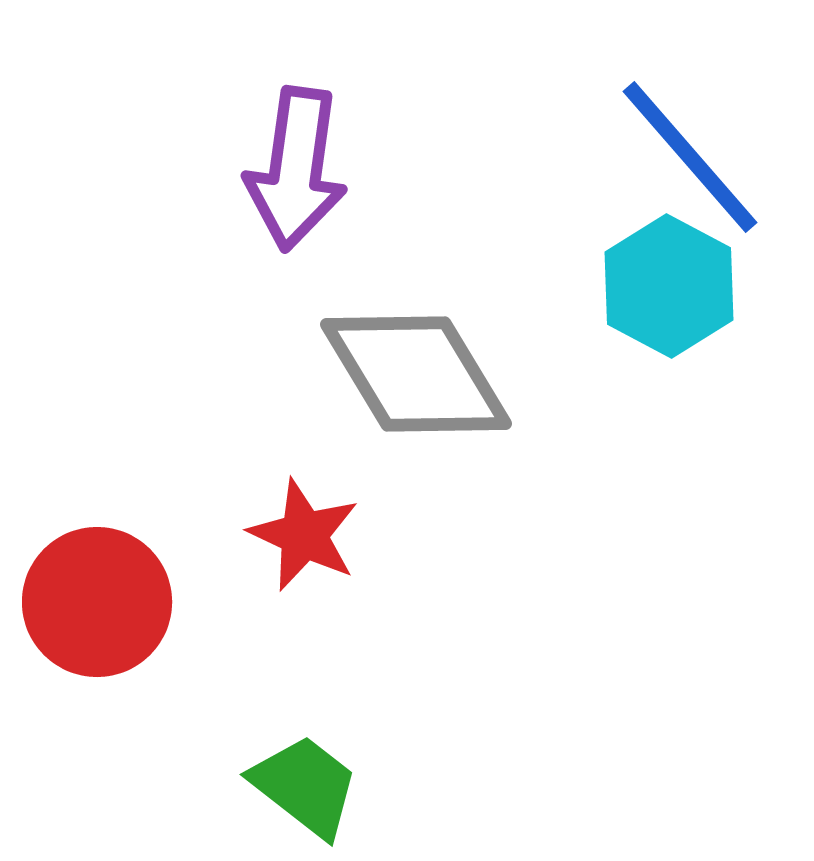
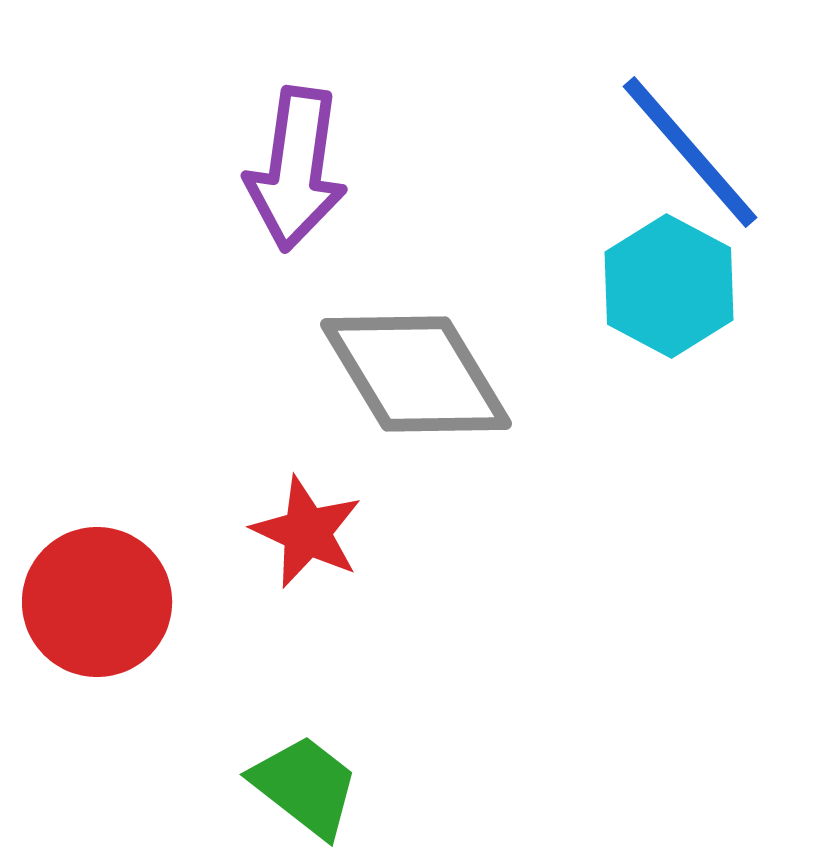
blue line: moved 5 px up
red star: moved 3 px right, 3 px up
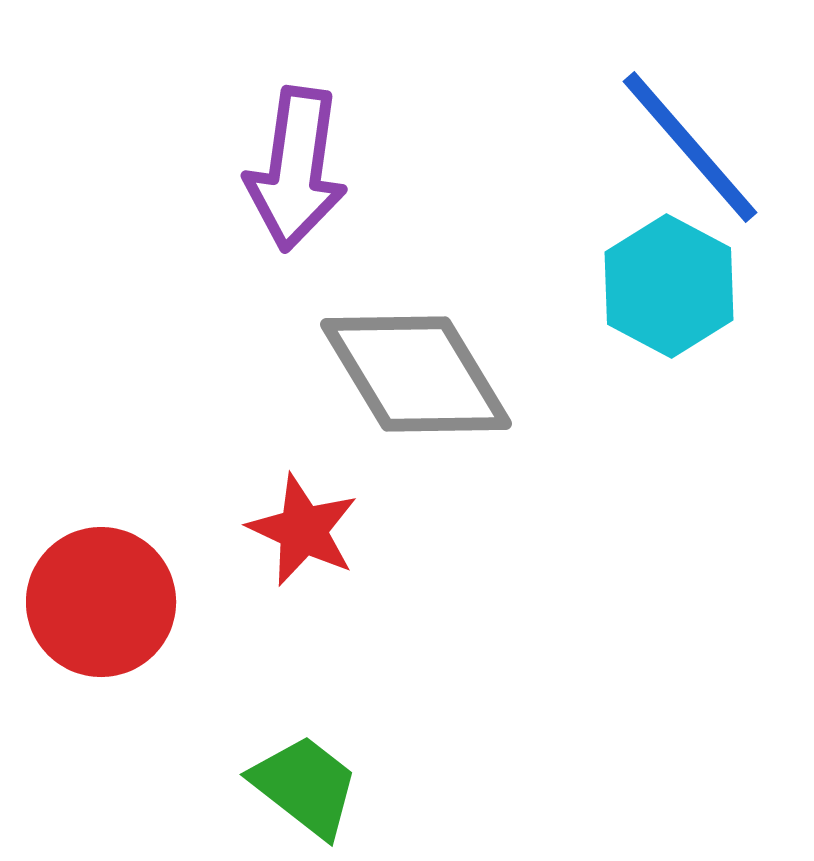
blue line: moved 5 px up
red star: moved 4 px left, 2 px up
red circle: moved 4 px right
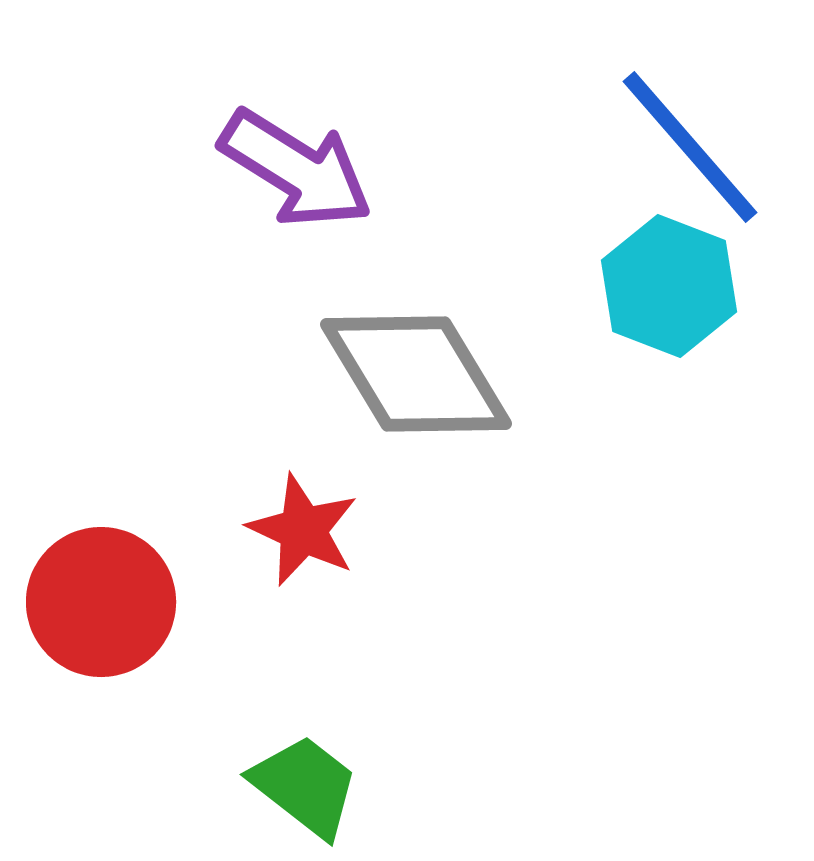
purple arrow: rotated 66 degrees counterclockwise
cyan hexagon: rotated 7 degrees counterclockwise
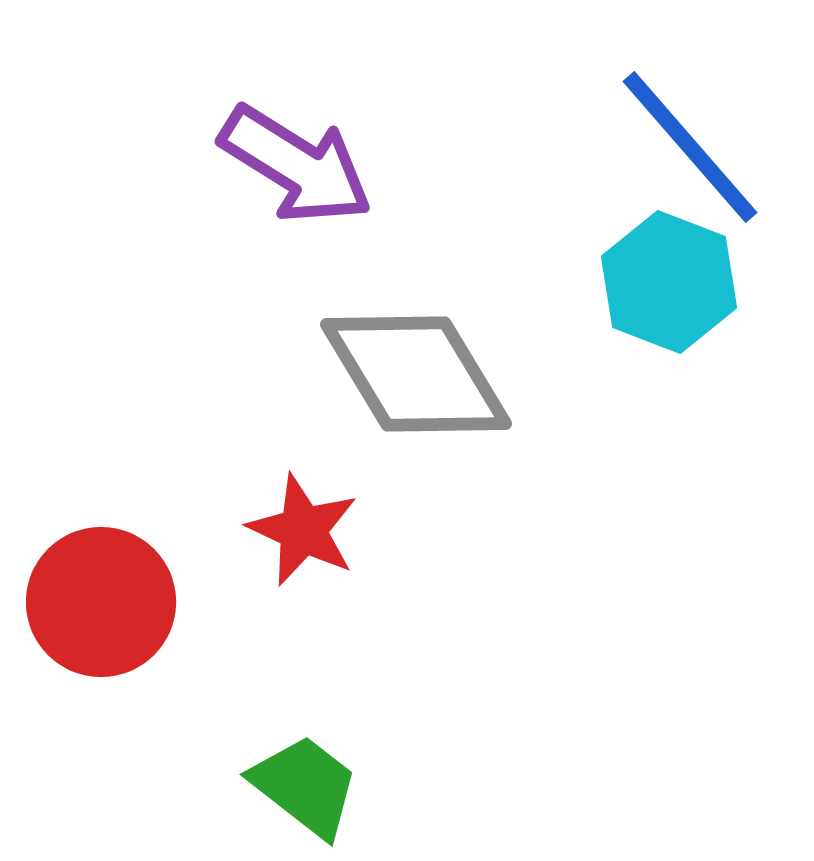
purple arrow: moved 4 px up
cyan hexagon: moved 4 px up
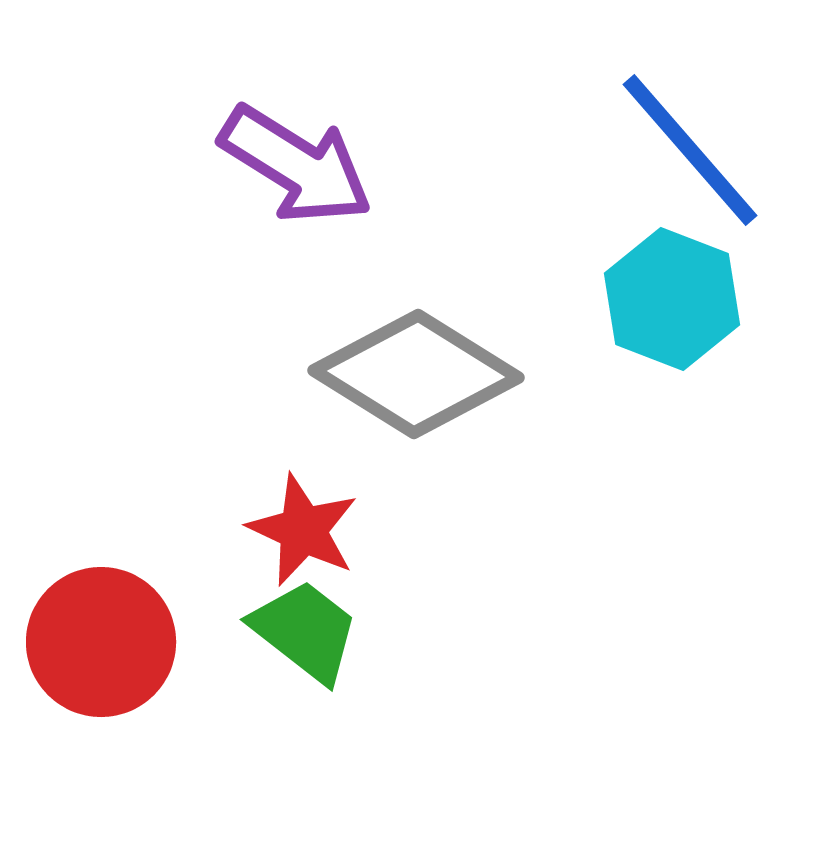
blue line: moved 3 px down
cyan hexagon: moved 3 px right, 17 px down
gray diamond: rotated 27 degrees counterclockwise
red circle: moved 40 px down
green trapezoid: moved 155 px up
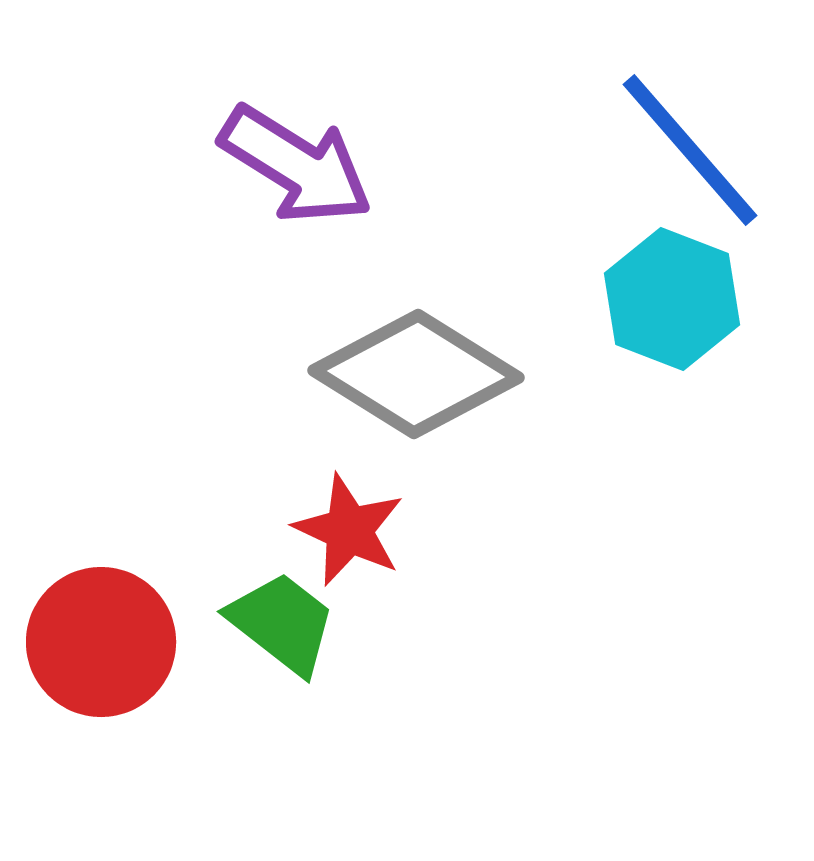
red star: moved 46 px right
green trapezoid: moved 23 px left, 8 px up
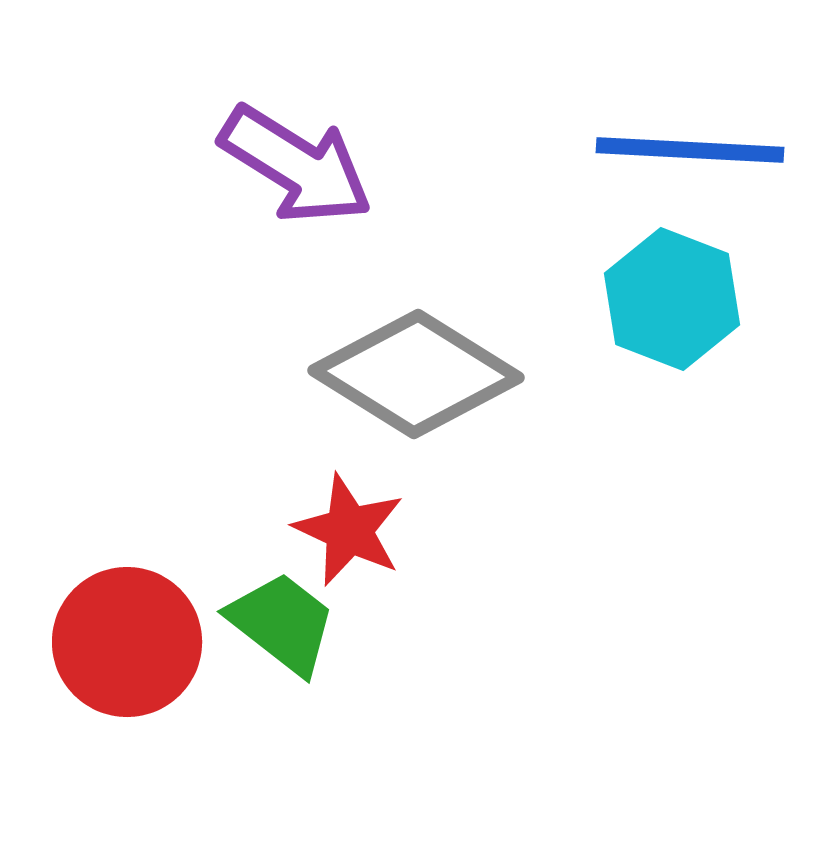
blue line: rotated 46 degrees counterclockwise
red circle: moved 26 px right
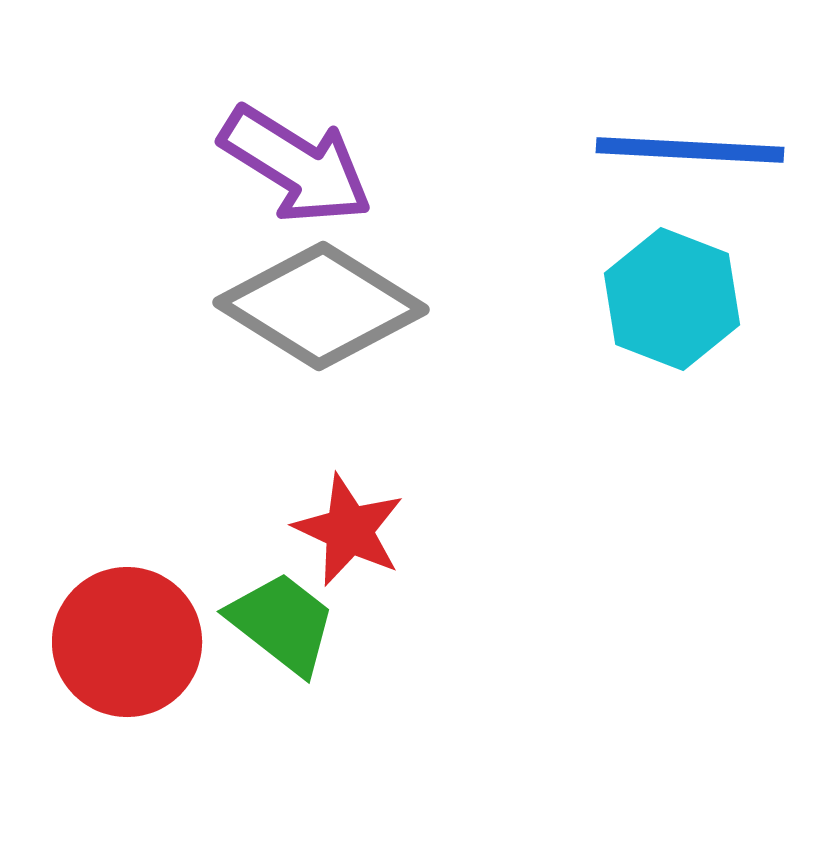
gray diamond: moved 95 px left, 68 px up
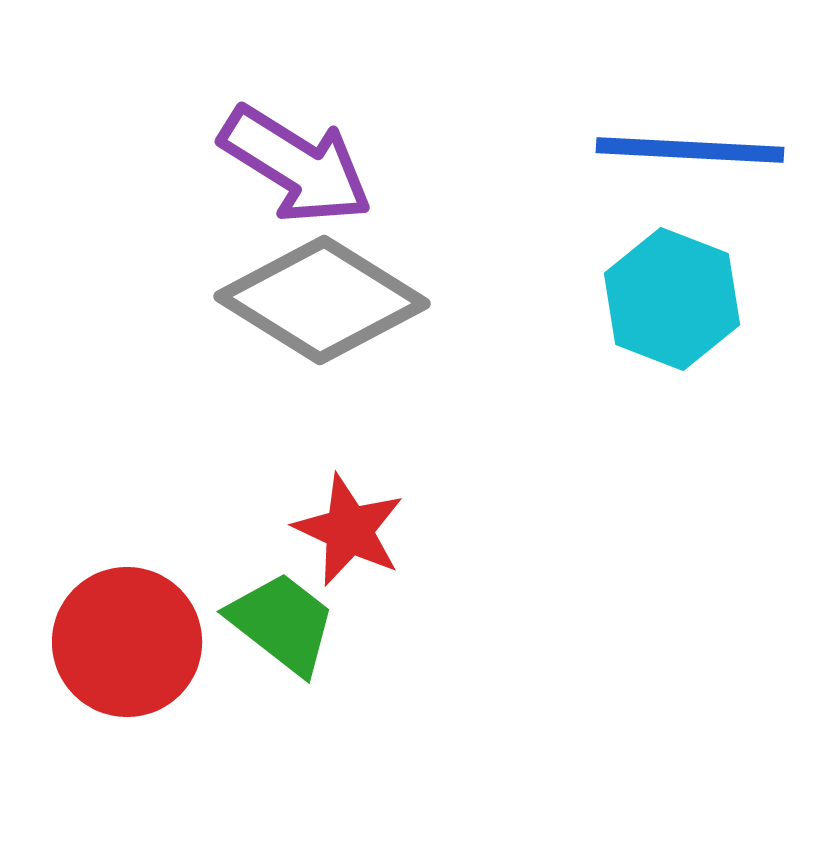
gray diamond: moved 1 px right, 6 px up
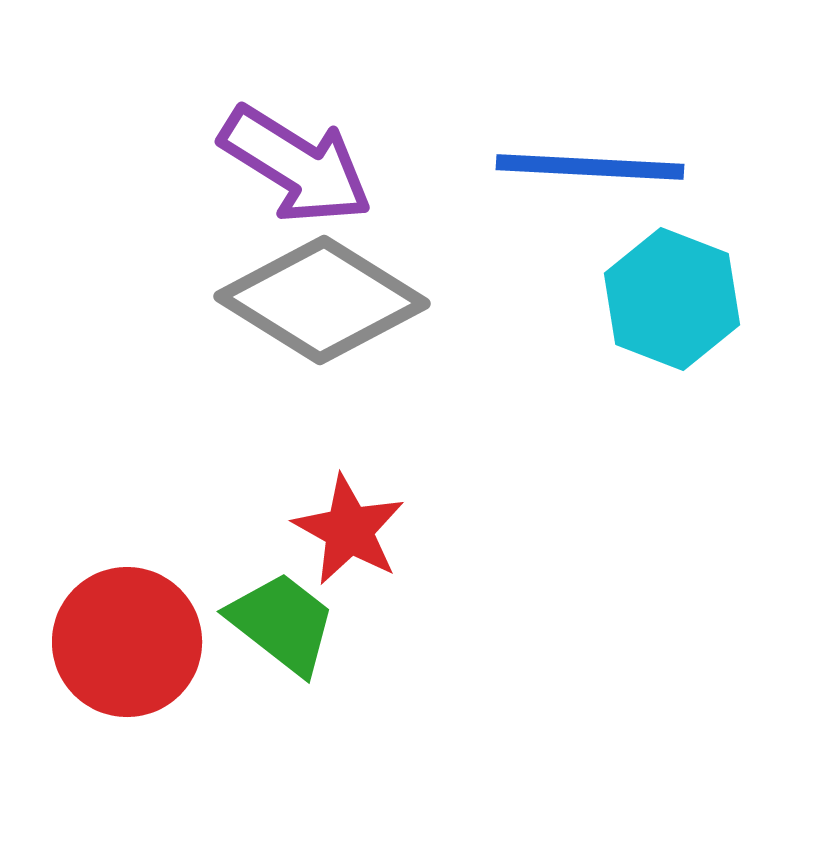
blue line: moved 100 px left, 17 px down
red star: rotated 4 degrees clockwise
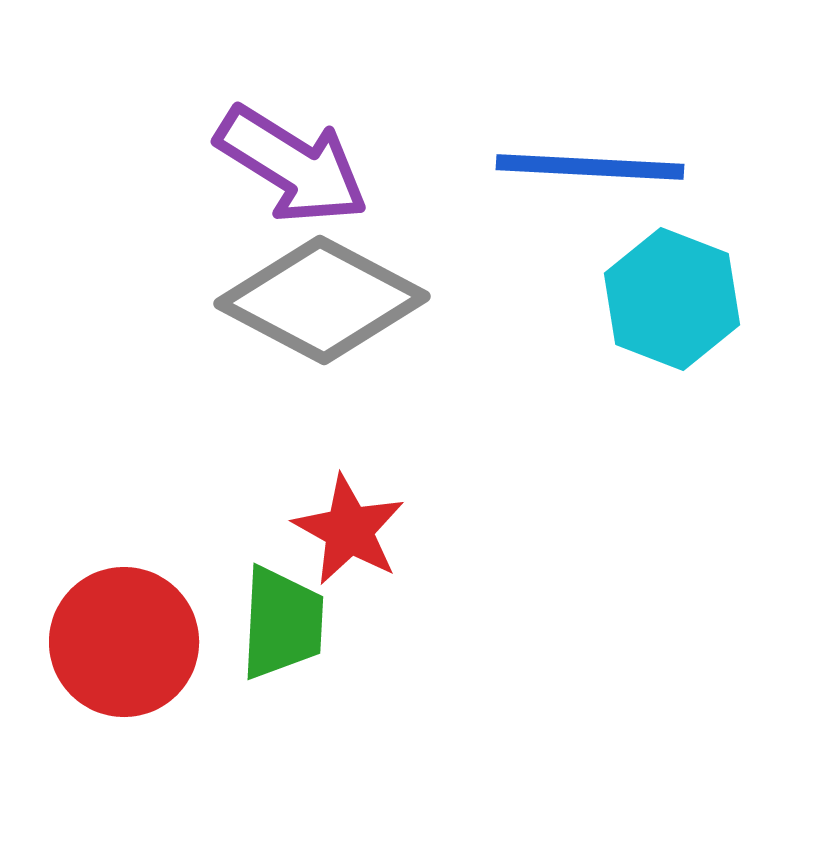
purple arrow: moved 4 px left
gray diamond: rotated 4 degrees counterclockwise
green trapezoid: rotated 55 degrees clockwise
red circle: moved 3 px left
